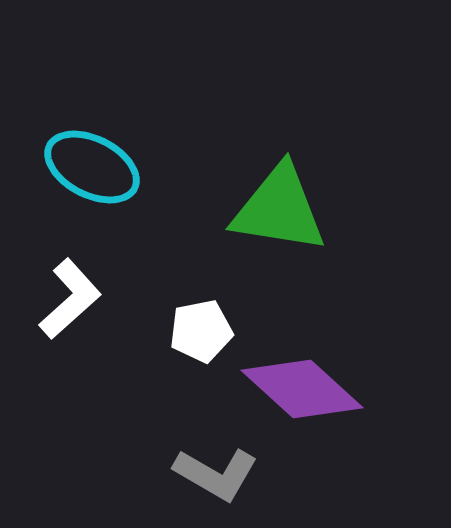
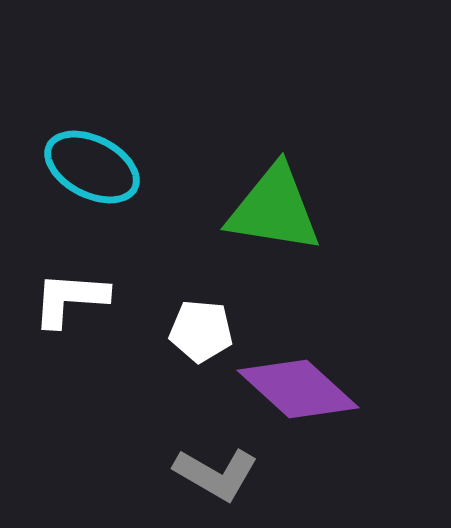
green triangle: moved 5 px left
white L-shape: rotated 134 degrees counterclockwise
white pentagon: rotated 16 degrees clockwise
purple diamond: moved 4 px left
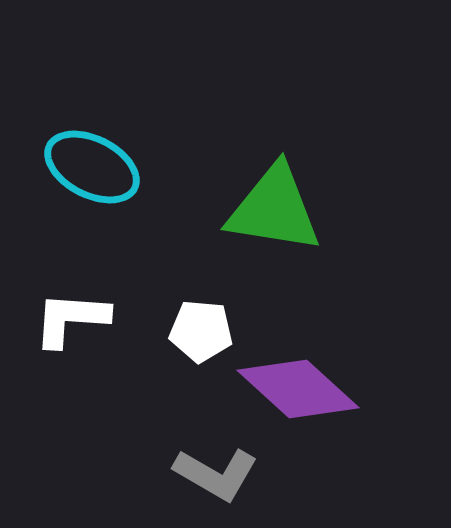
white L-shape: moved 1 px right, 20 px down
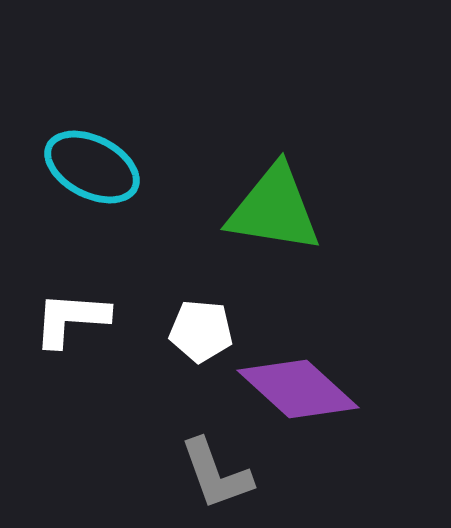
gray L-shape: rotated 40 degrees clockwise
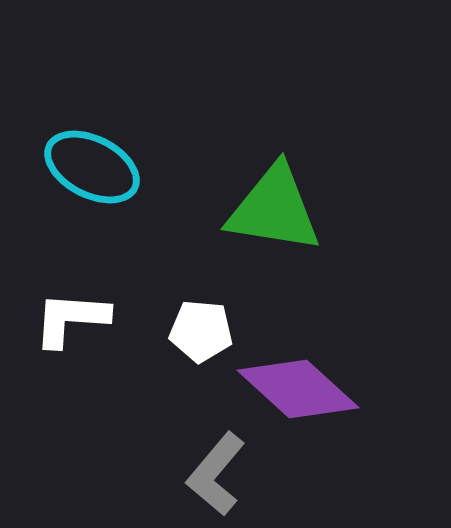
gray L-shape: rotated 60 degrees clockwise
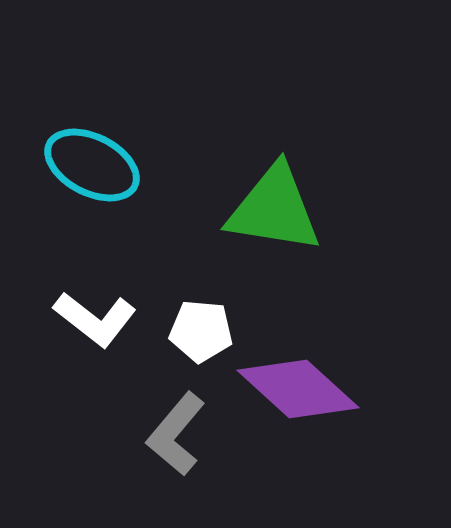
cyan ellipse: moved 2 px up
white L-shape: moved 24 px right; rotated 146 degrees counterclockwise
gray L-shape: moved 40 px left, 40 px up
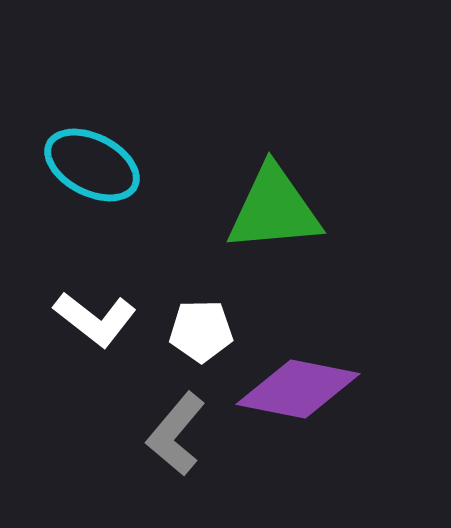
green triangle: rotated 14 degrees counterclockwise
white pentagon: rotated 6 degrees counterclockwise
purple diamond: rotated 31 degrees counterclockwise
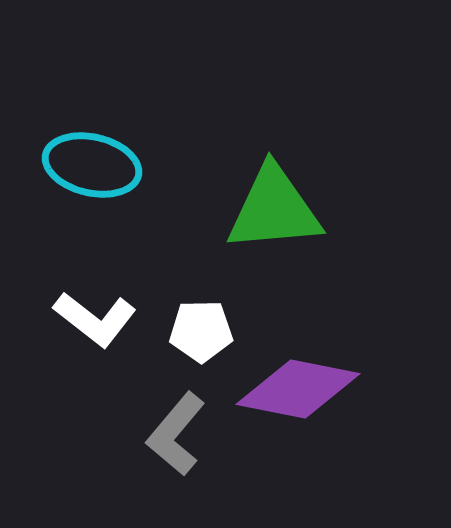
cyan ellipse: rotated 14 degrees counterclockwise
